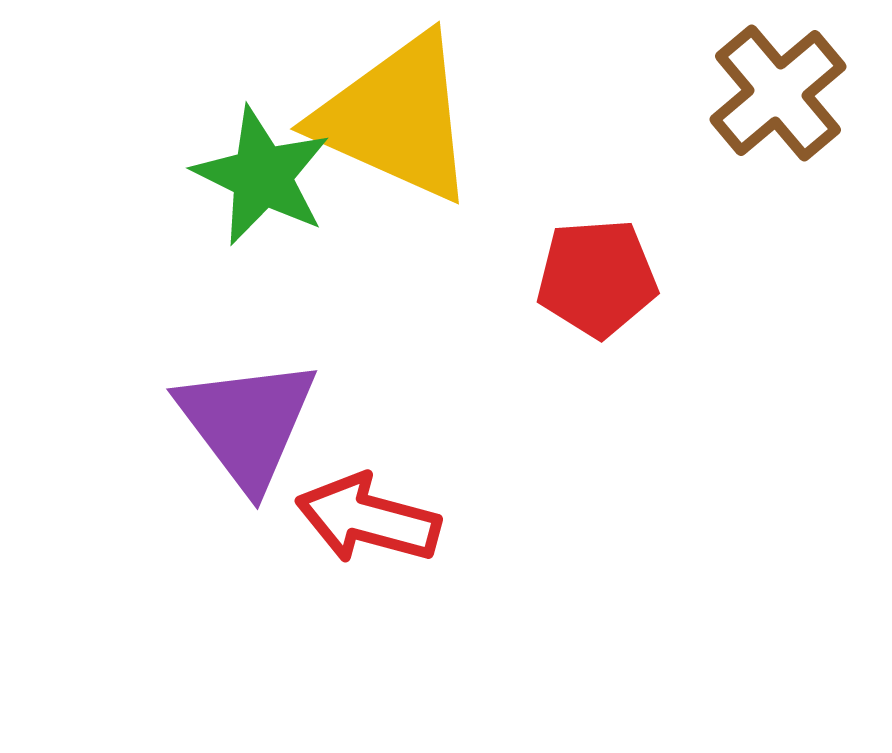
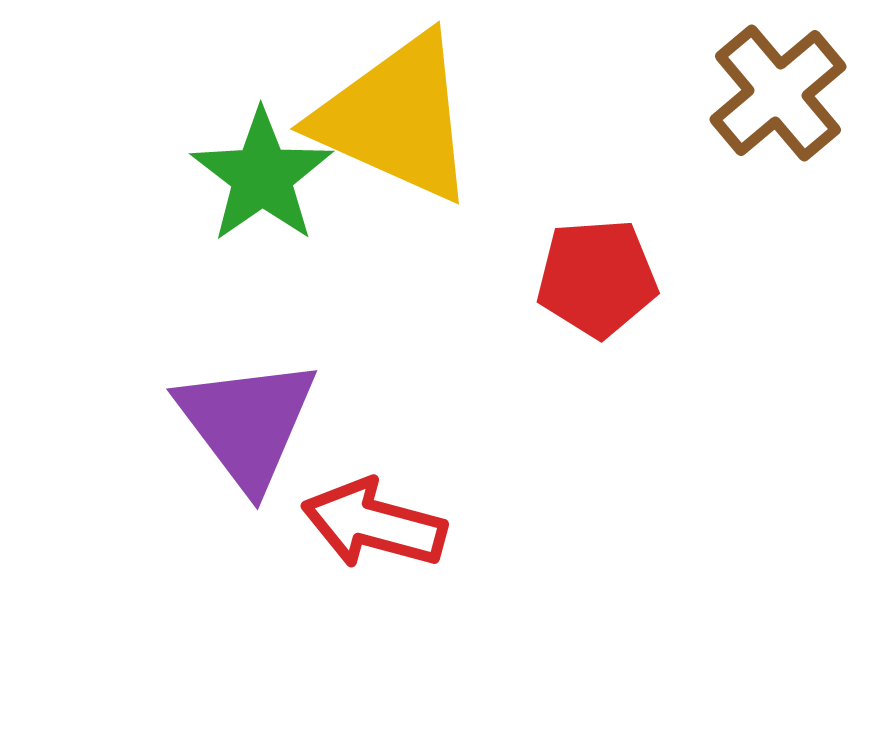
green star: rotated 11 degrees clockwise
red arrow: moved 6 px right, 5 px down
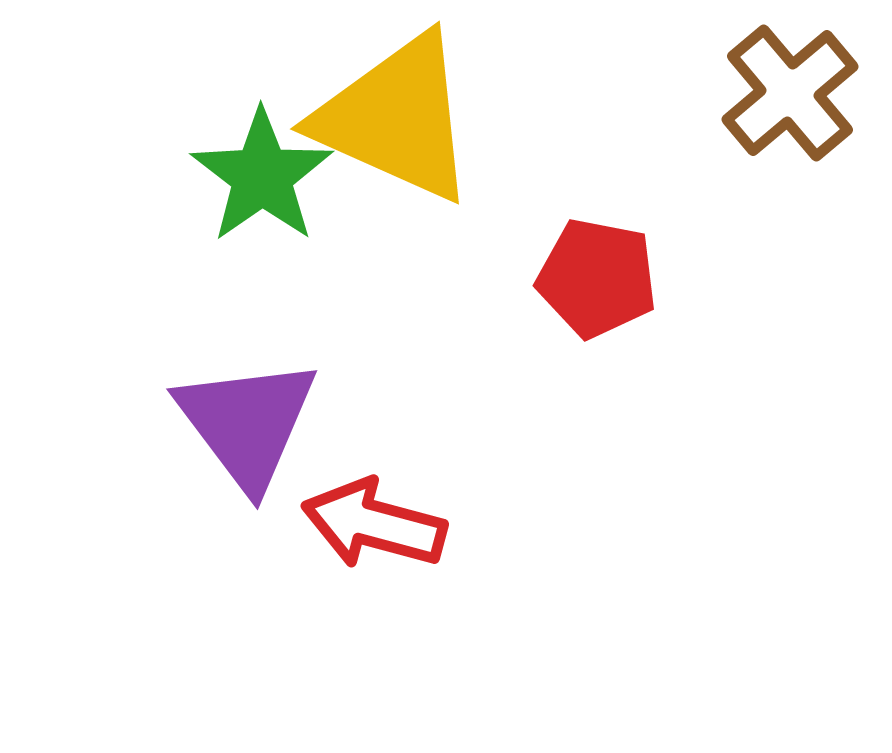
brown cross: moved 12 px right
red pentagon: rotated 15 degrees clockwise
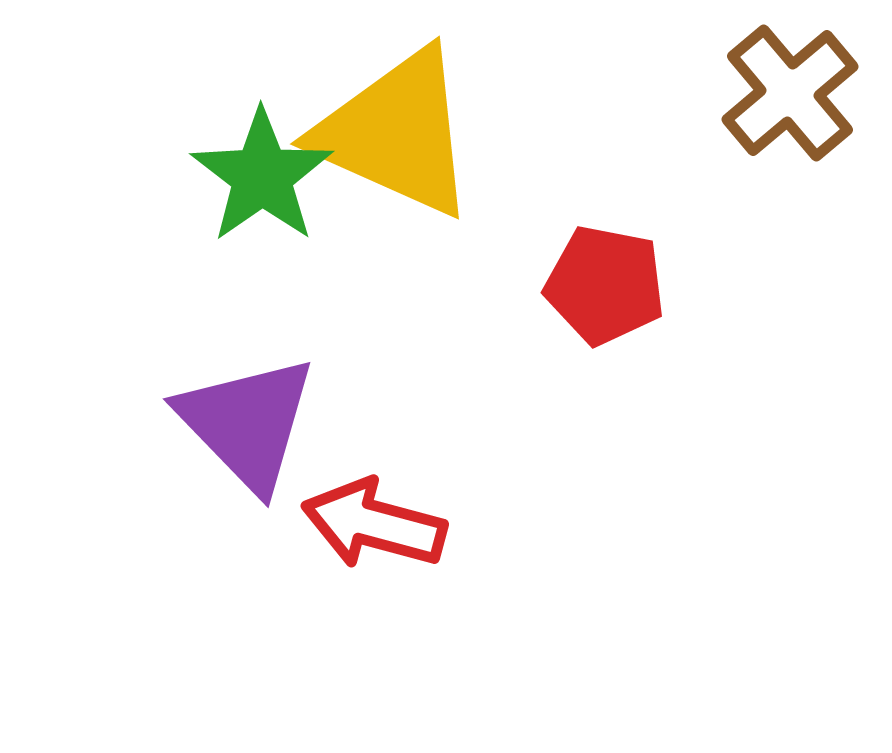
yellow triangle: moved 15 px down
red pentagon: moved 8 px right, 7 px down
purple triangle: rotated 7 degrees counterclockwise
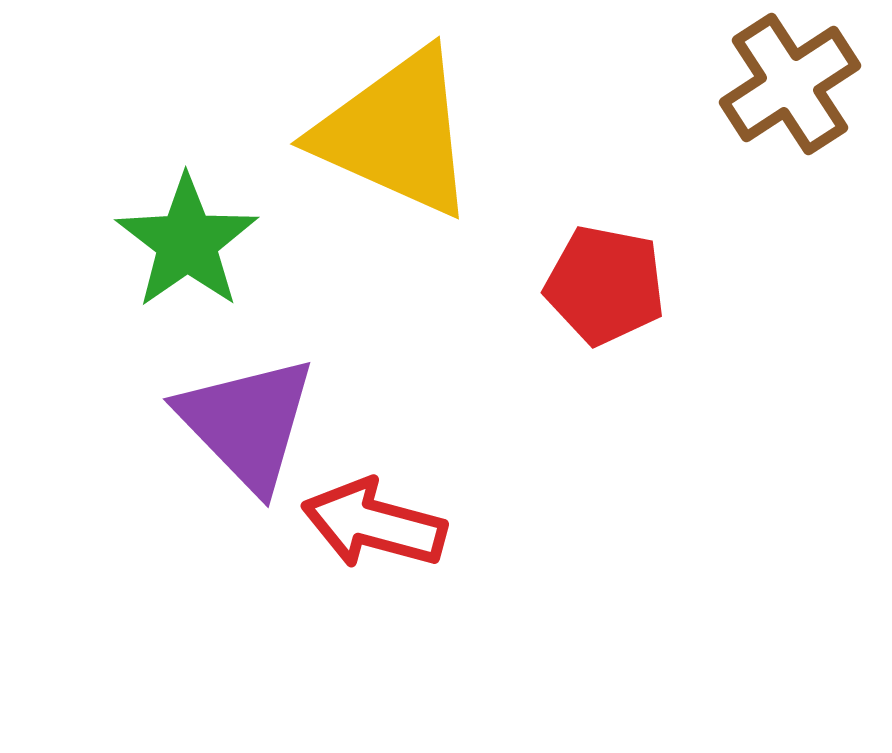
brown cross: moved 9 px up; rotated 7 degrees clockwise
green star: moved 75 px left, 66 px down
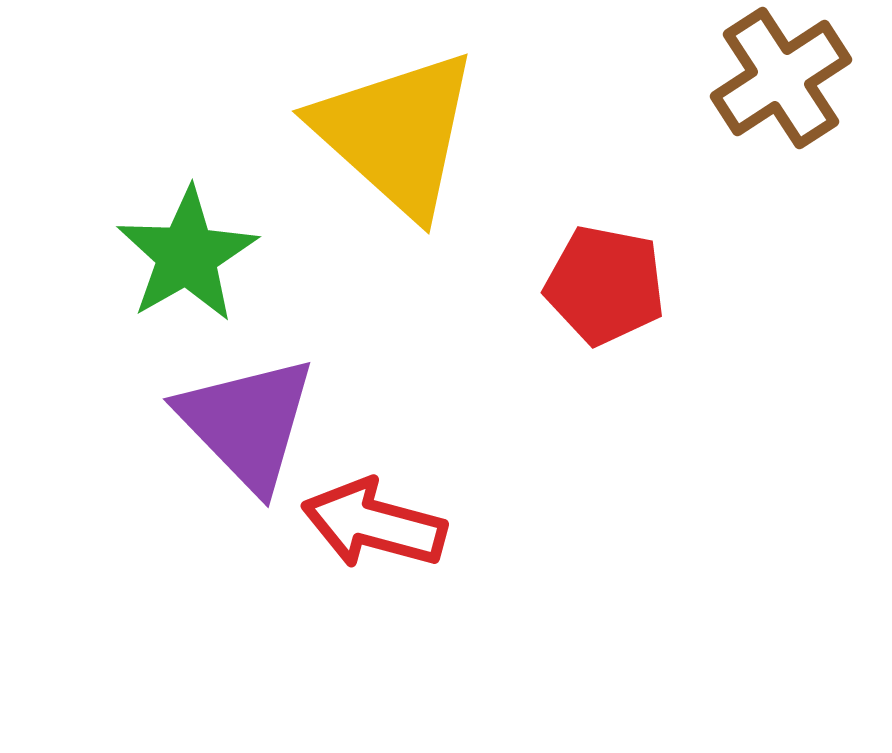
brown cross: moved 9 px left, 6 px up
yellow triangle: rotated 18 degrees clockwise
green star: moved 13 px down; rotated 5 degrees clockwise
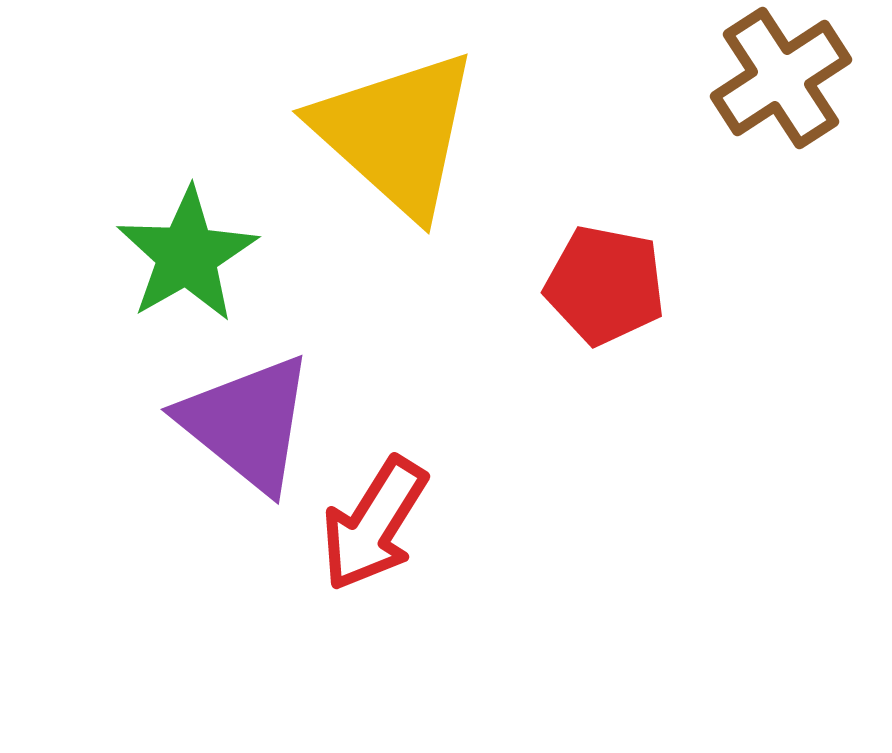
purple triangle: rotated 7 degrees counterclockwise
red arrow: rotated 73 degrees counterclockwise
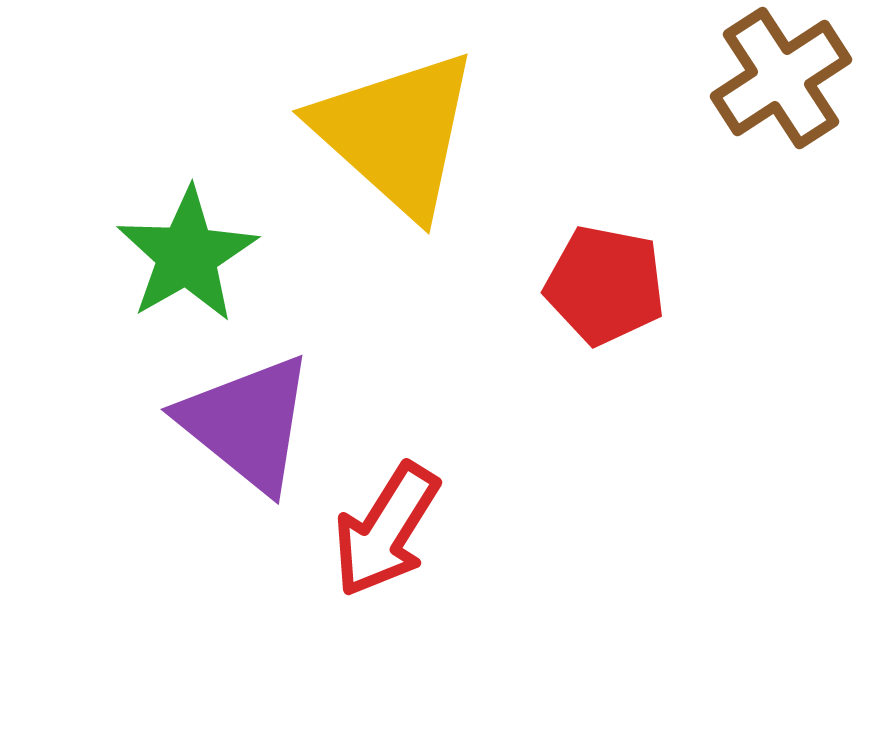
red arrow: moved 12 px right, 6 px down
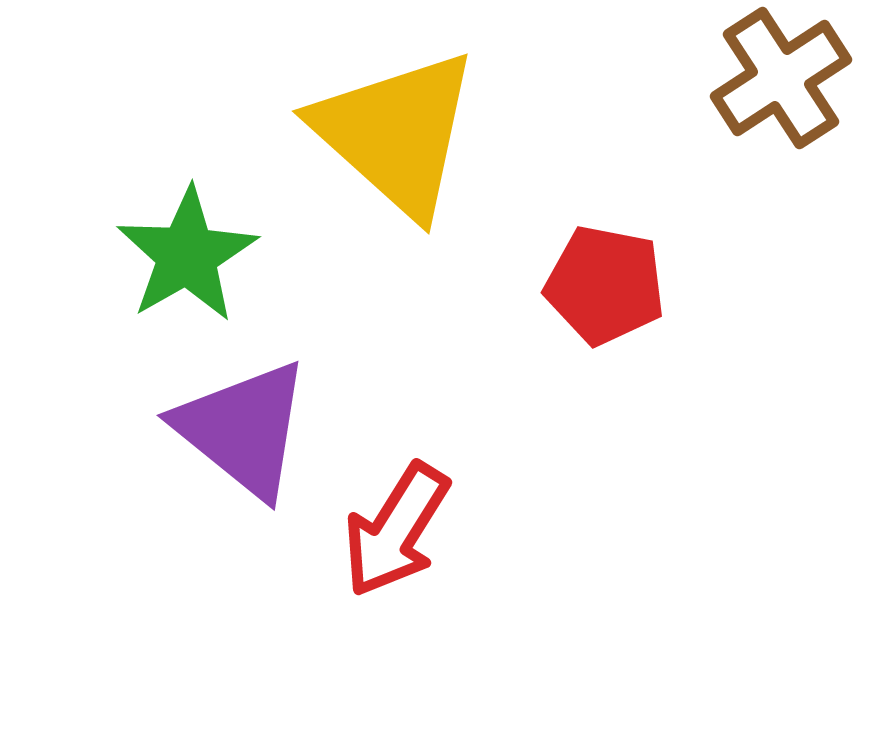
purple triangle: moved 4 px left, 6 px down
red arrow: moved 10 px right
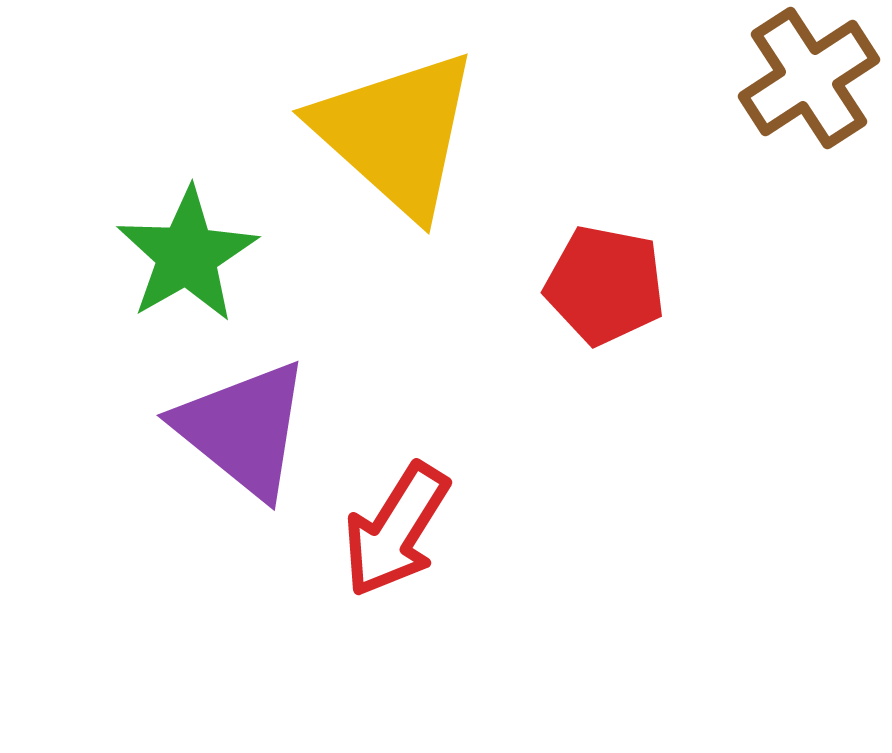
brown cross: moved 28 px right
